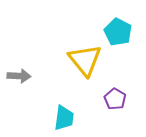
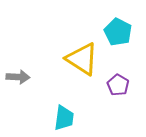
yellow triangle: moved 3 px left, 1 px up; rotated 18 degrees counterclockwise
gray arrow: moved 1 px left, 1 px down
purple pentagon: moved 3 px right, 14 px up
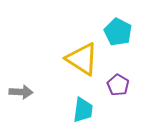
gray arrow: moved 3 px right, 15 px down
cyan trapezoid: moved 19 px right, 8 px up
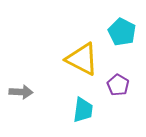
cyan pentagon: moved 4 px right
yellow triangle: rotated 6 degrees counterclockwise
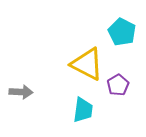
yellow triangle: moved 5 px right, 5 px down
purple pentagon: rotated 10 degrees clockwise
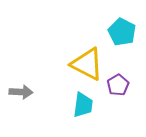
cyan trapezoid: moved 5 px up
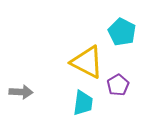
yellow triangle: moved 2 px up
cyan trapezoid: moved 2 px up
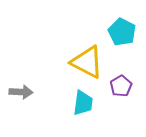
purple pentagon: moved 3 px right, 1 px down
